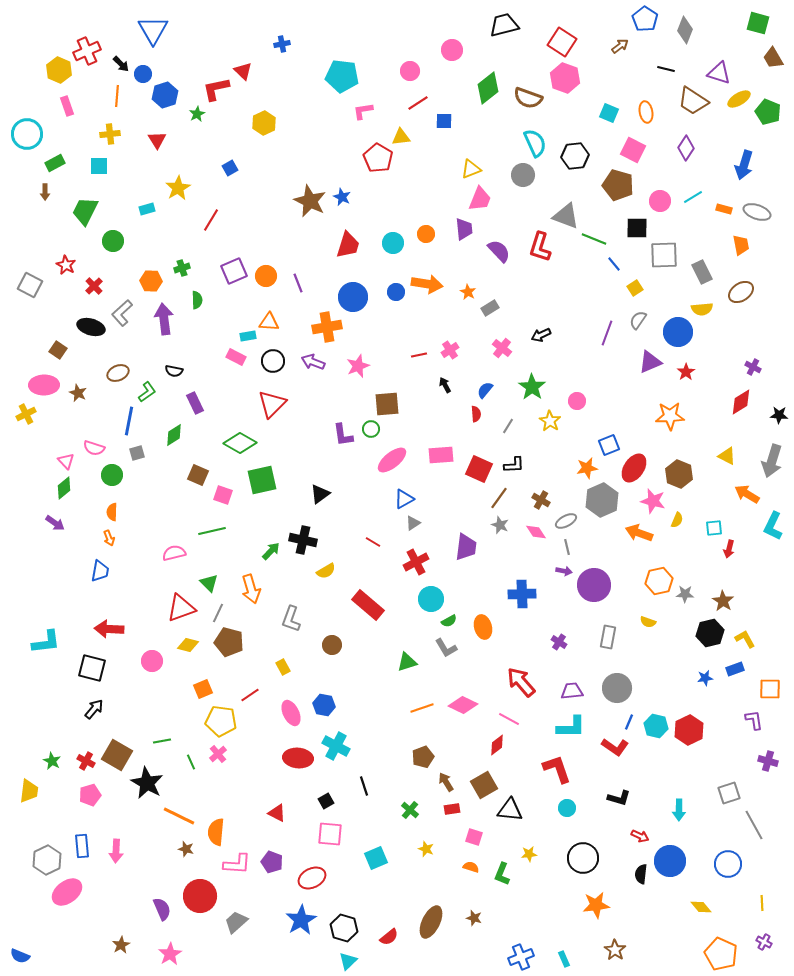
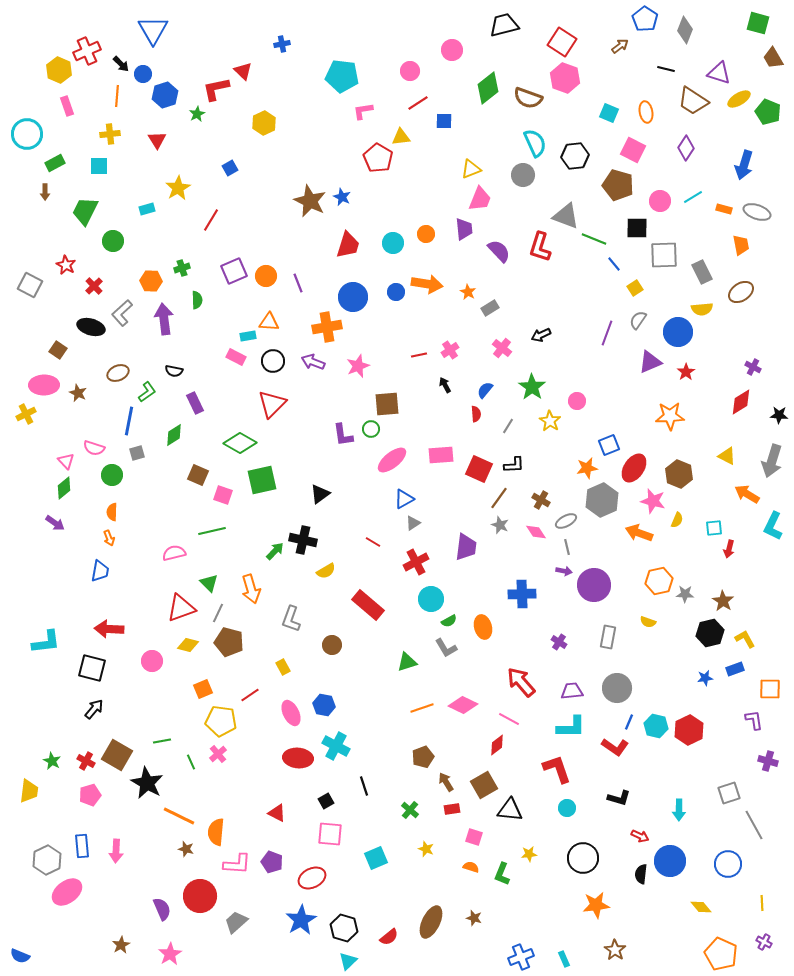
green arrow at (271, 551): moved 4 px right
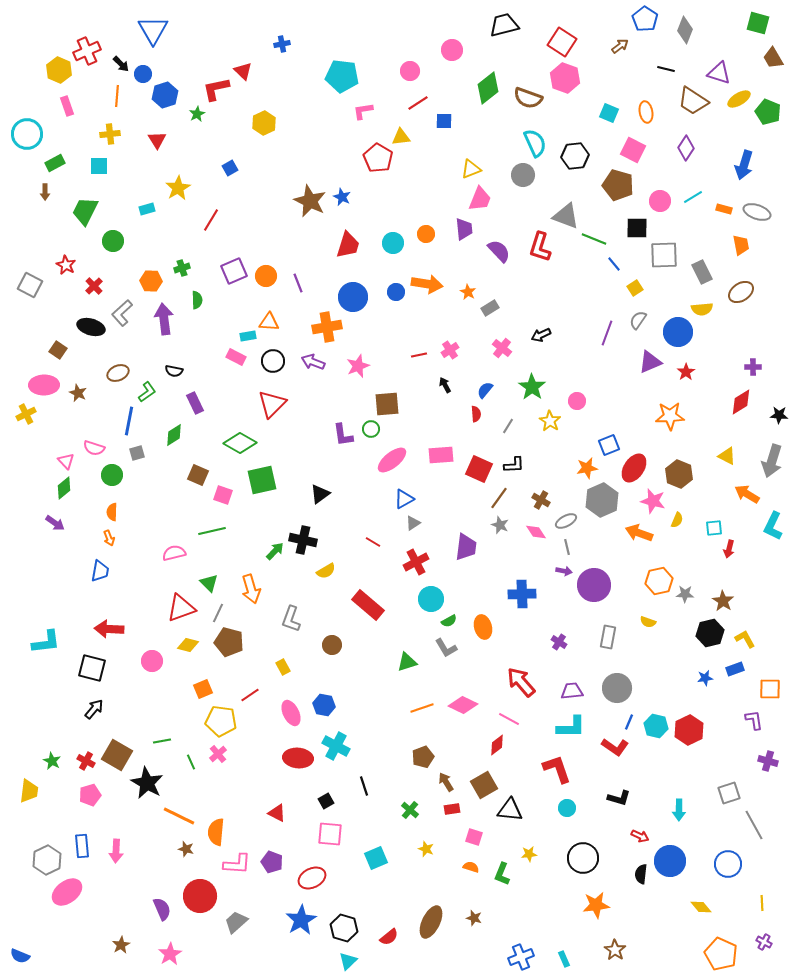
purple cross at (753, 367): rotated 28 degrees counterclockwise
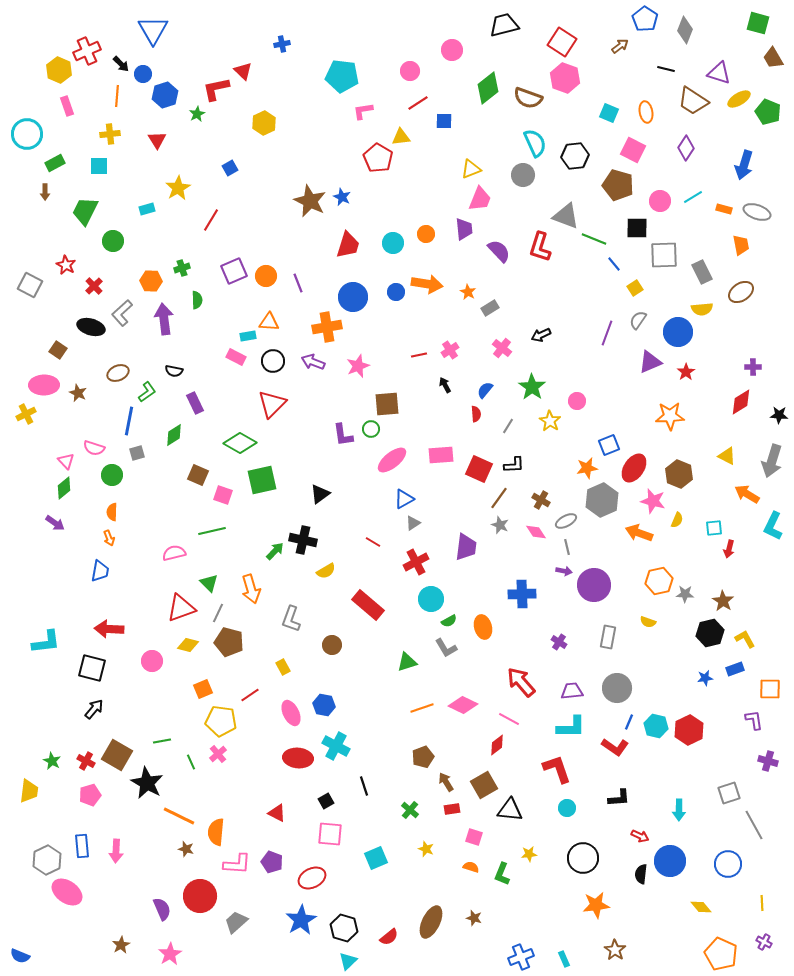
black L-shape at (619, 798): rotated 20 degrees counterclockwise
pink ellipse at (67, 892): rotated 72 degrees clockwise
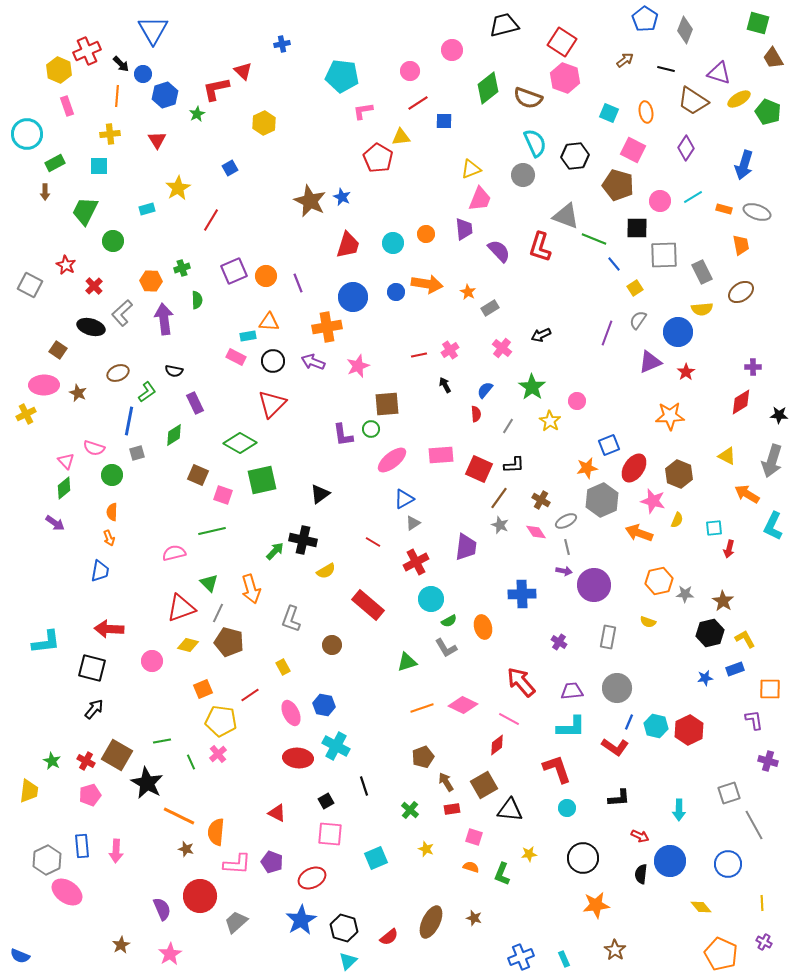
brown arrow at (620, 46): moved 5 px right, 14 px down
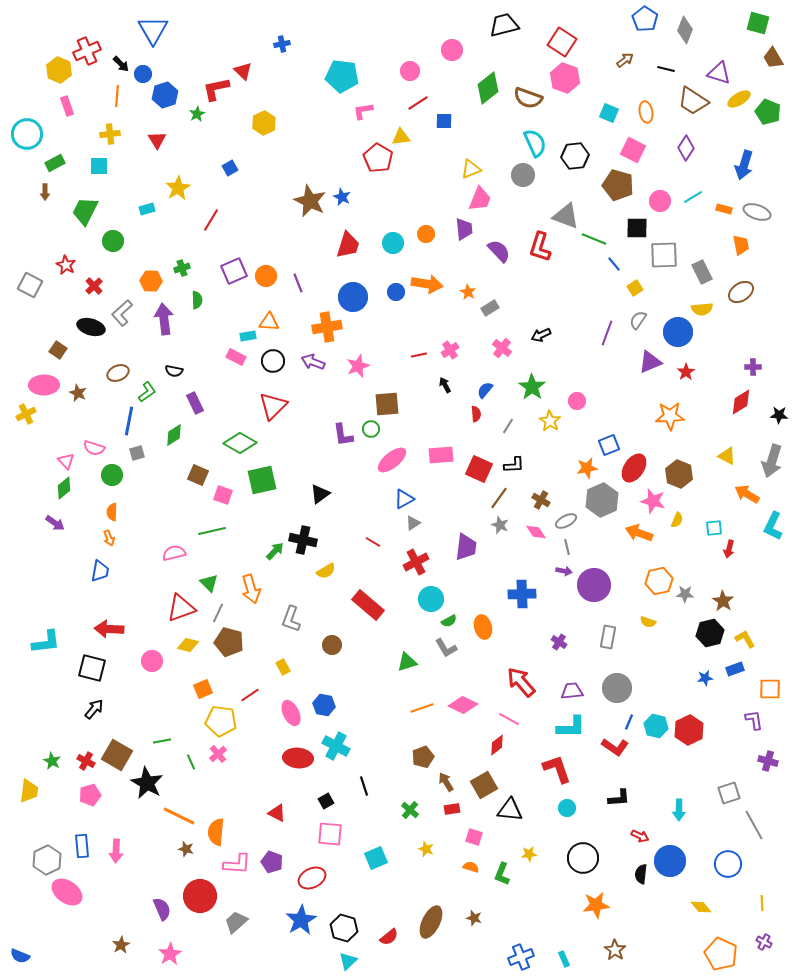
red triangle at (272, 404): moved 1 px right, 2 px down
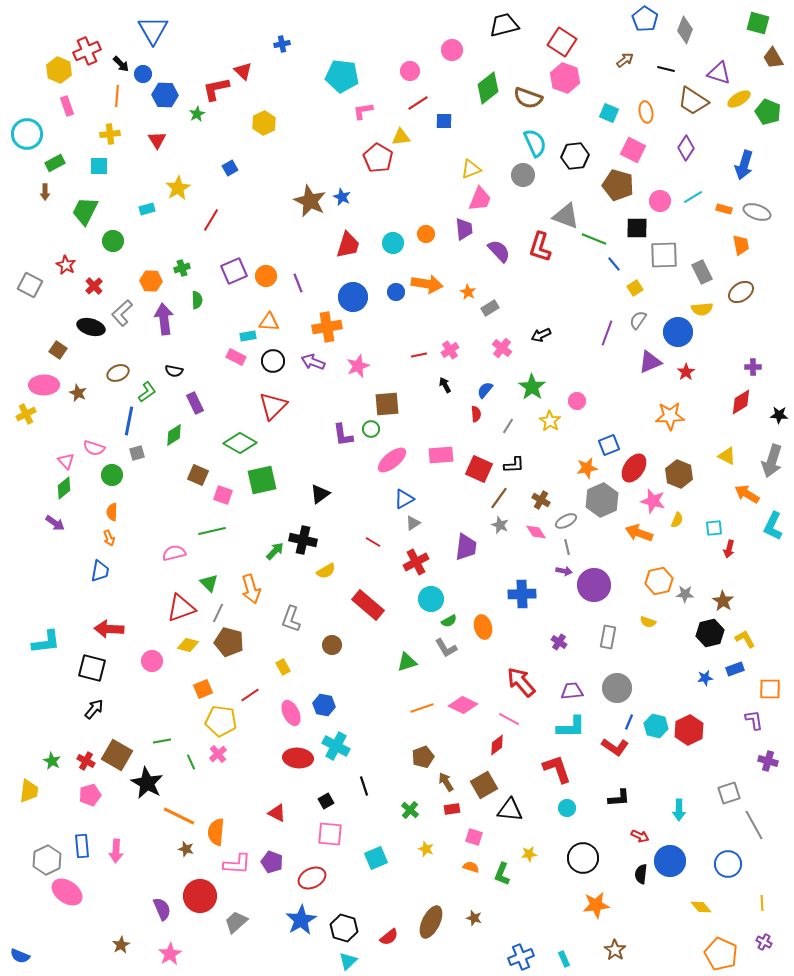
blue hexagon at (165, 95): rotated 20 degrees clockwise
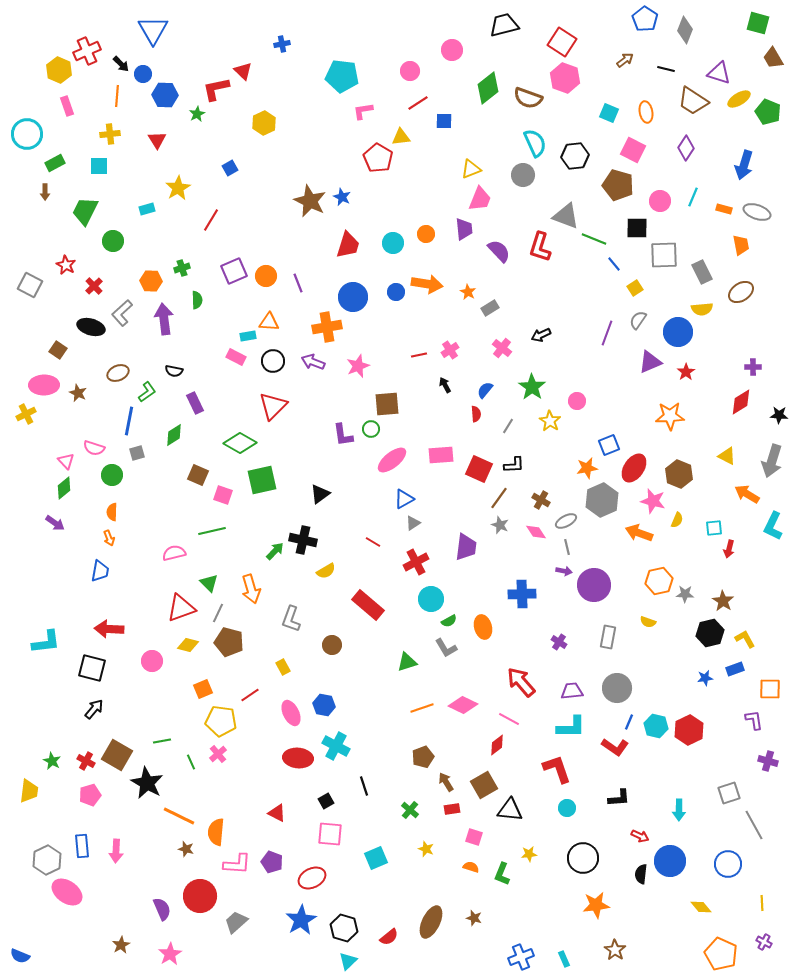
cyan line at (693, 197): rotated 36 degrees counterclockwise
